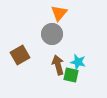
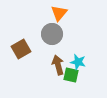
brown square: moved 1 px right, 6 px up
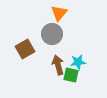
brown square: moved 4 px right
cyan star: rotated 21 degrees counterclockwise
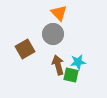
orange triangle: rotated 24 degrees counterclockwise
gray circle: moved 1 px right
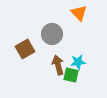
orange triangle: moved 20 px right
gray circle: moved 1 px left
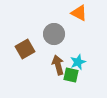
orange triangle: rotated 18 degrees counterclockwise
gray circle: moved 2 px right
cyan star: rotated 14 degrees counterclockwise
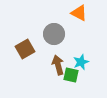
cyan star: moved 3 px right
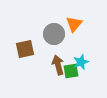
orange triangle: moved 5 px left, 11 px down; rotated 42 degrees clockwise
brown square: rotated 18 degrees clockwise
green square: moved 4 px up; rotated 21 degrees counterclockwise
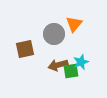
brown arrow: rotated 90 degrees counterclockwise
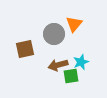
green square: moved 5 px down
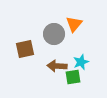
brown arrow: moved 1 px left, 1 px down; rotated 18 degrees clockwise
green square: moved 2 px right, 1 px down
